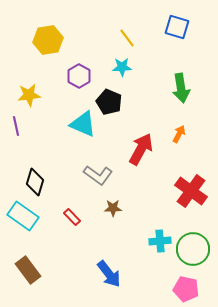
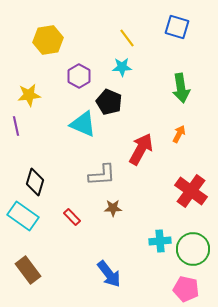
gray L-shape: moved 4 px right; rotated 40 degrees counterclockwise
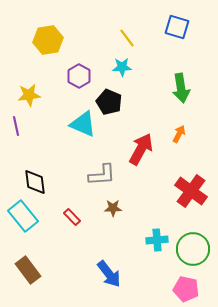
black diamond: rotated 24 degrees counterclockwise
cyan rectangle: rotated 16 degrees clockwise
cyan cross: moved 3 px left, 1 px up
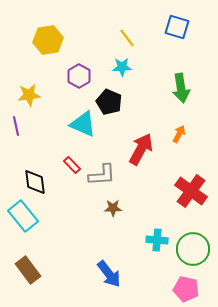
red rectangle: moved 52 px up
cyan cross: rotated 10 degrees clockwise
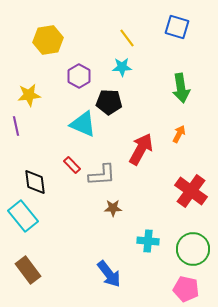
black pentagon: rotated 20 degrees counterclockwise
cyan cross: moved 9 px left, 1 px down
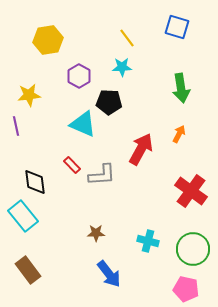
brown star: moved 17 px left, 25 px down
cyan cross: rotated 10 degrees clockwise
